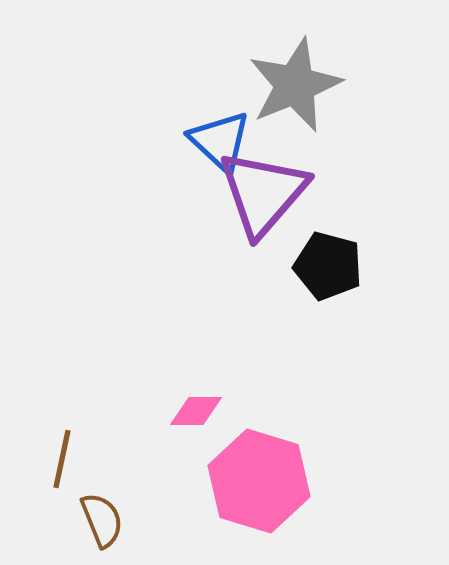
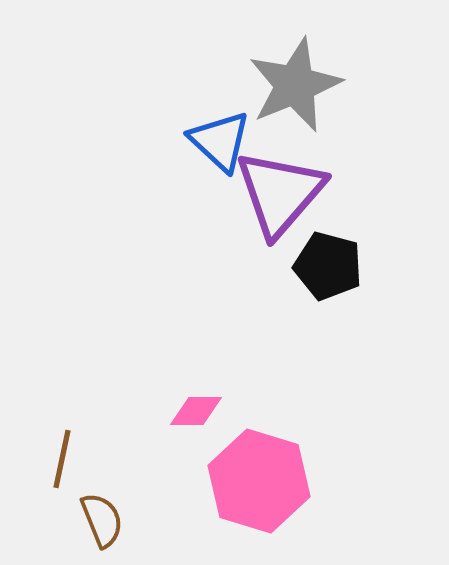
purple triangle: moved 17 px right
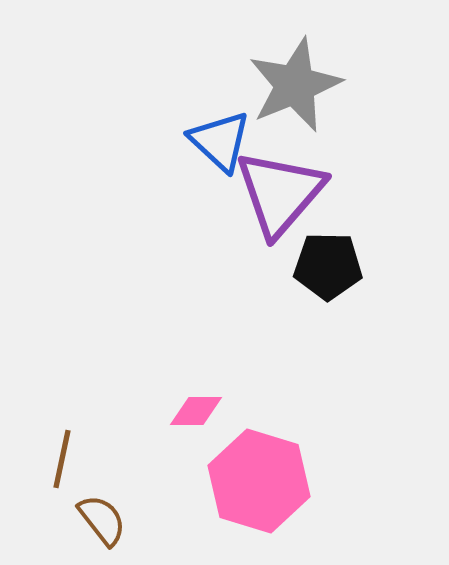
black pentagon: rotated 14 degrees counterclockwise
brown semicircle: rotated 16 degrees counterclockwise
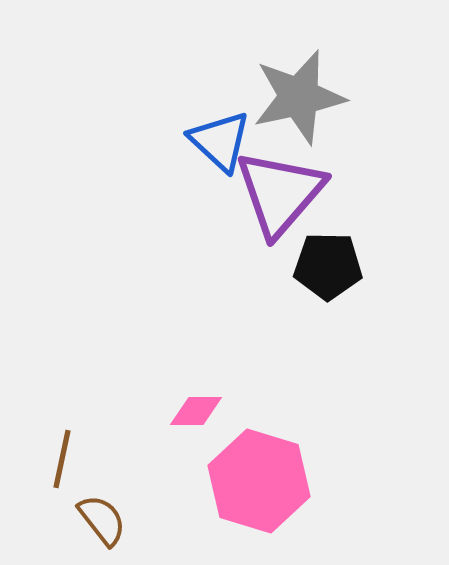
gray star: moved 4 px right, 12 px down; rotated 10 degrees clockwise
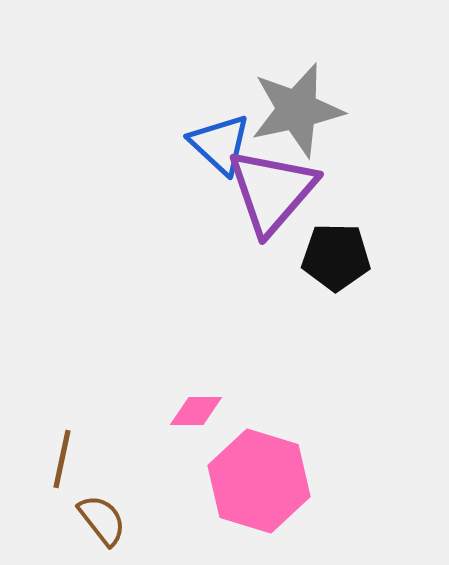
gray star: moved 2 px left, 13 px down
blue triangle: moved 3 px down
purple triangle: moved 8 px left, 2 px up
black pentagon: moved 8 px right, 9 px up
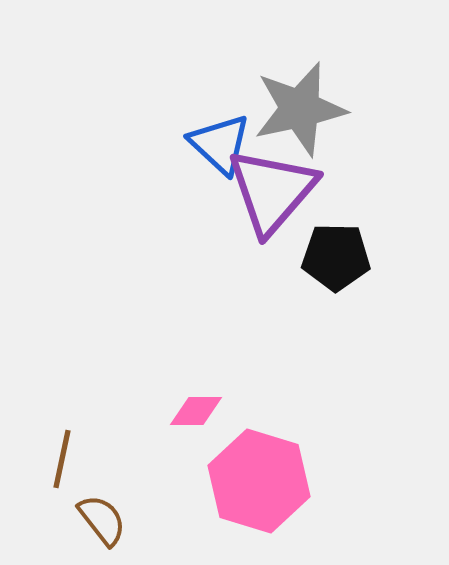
gray star: moved 3 px right, 1 px up
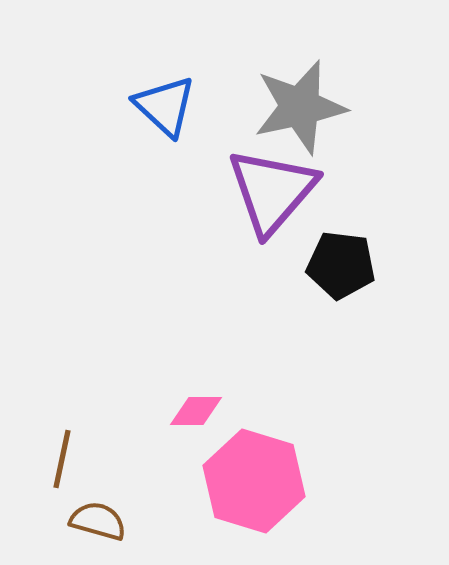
gray star: moved 2 px up
blue triangle: moved 55 px left, 38 px up
black pentagon: moved 5 px right, 8 px down; rotated 6 degrees clockwise
pink hexagon: moved 5 px left
brown semicircle: moved 4 px left, 1 px down; rotated 36 degrees counterclockwise
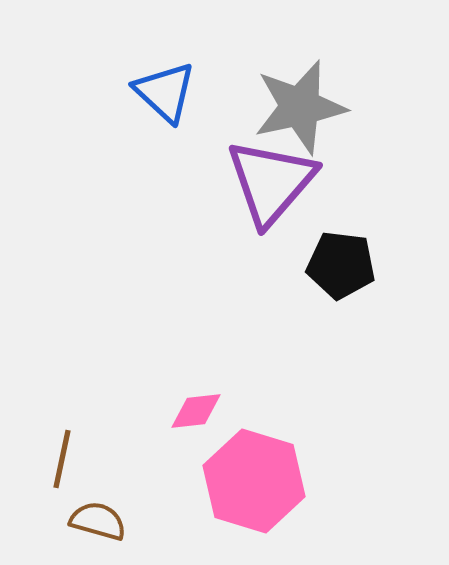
blue triangle: moved 14 px up
purple triangle: moved 1 px left, 9 px up
pink diamond: rotated 6 degrees counterclockwise
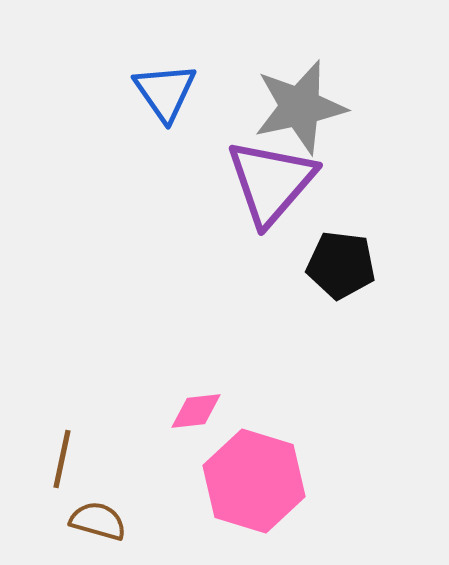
blue triangle: rotated 12 degrees clockwise
